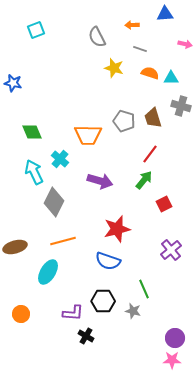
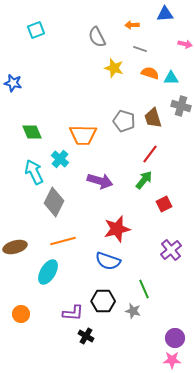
orange trapezoid: moved 5 px left
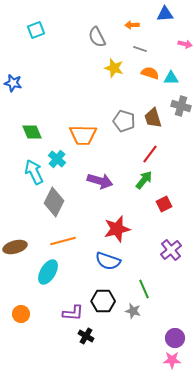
cyan cross: moved 3 px left
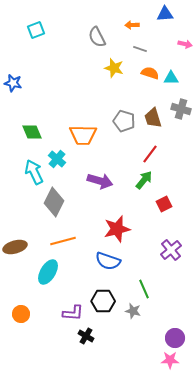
gray cross: moved 3 px down
pink star: moved 2 px left
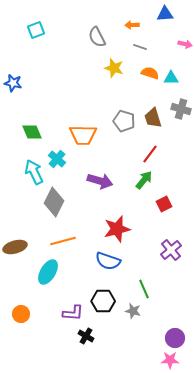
gray line: moved 2 px up
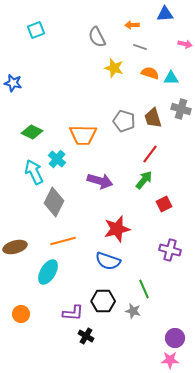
green diamond: rotated 40 degrees counterclockwise
purple cross: moved 1 px left; rotated 35 degrees counterclockwise
